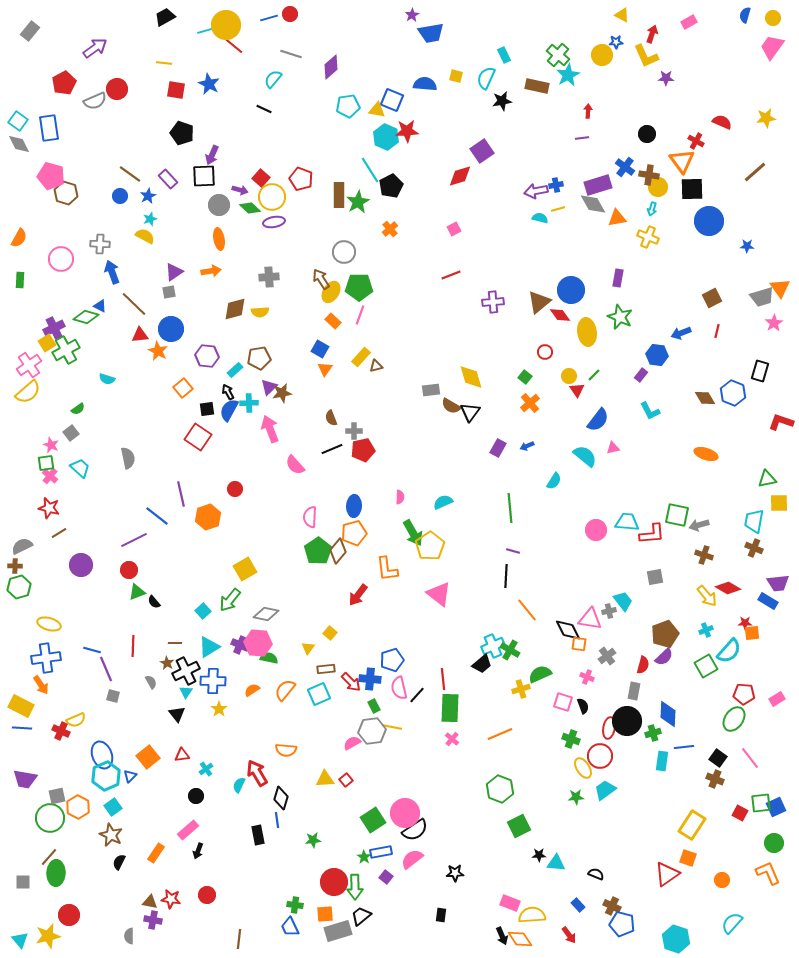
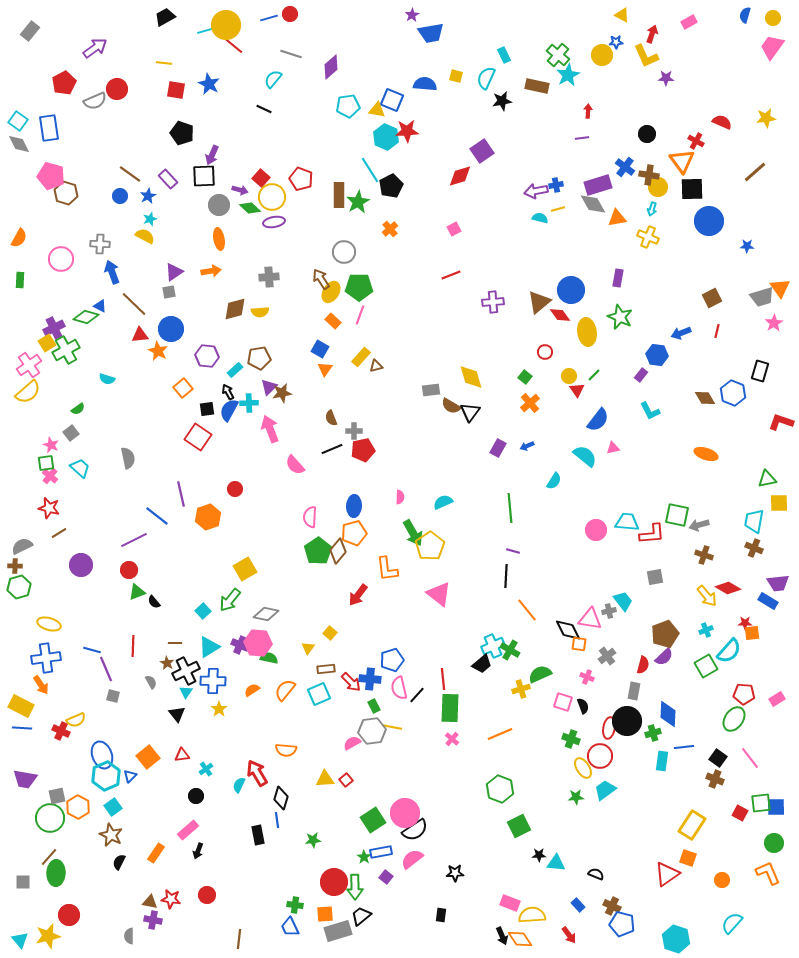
blue square at (776, 807): rotated 24 degrees clockwise
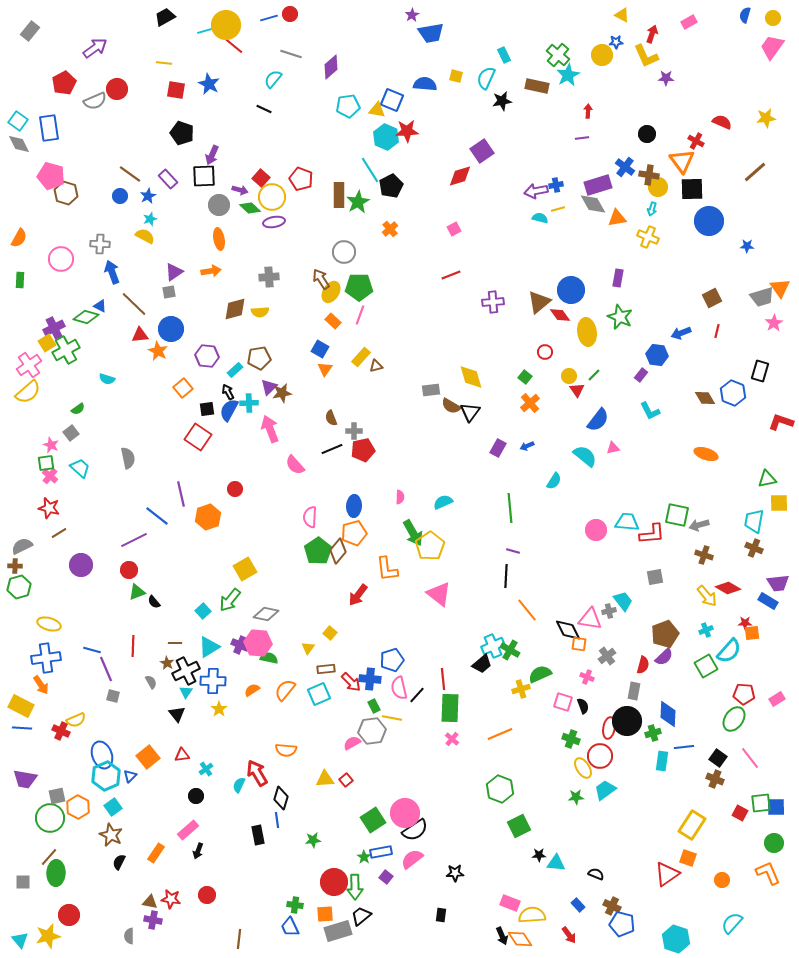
yellow line at (392, 727): moved 9 px up
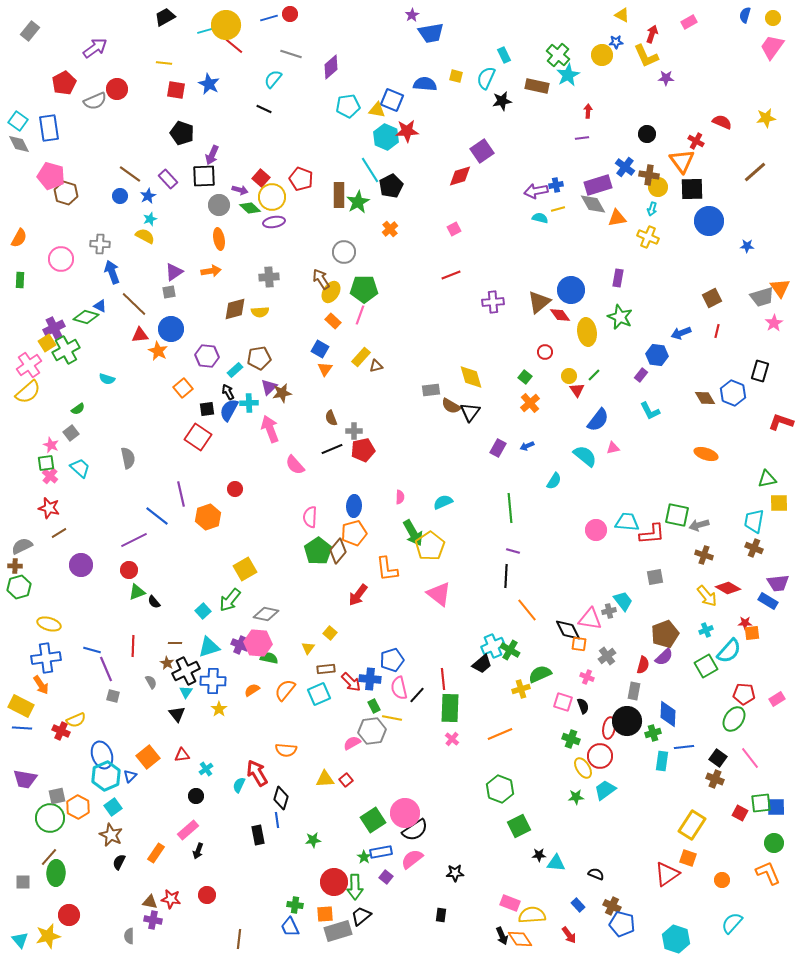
green pentagon at (359, 287): moved 5 px right, 2 px down
cyan triangle at (209, 647): rotated 15 degrees clockwise
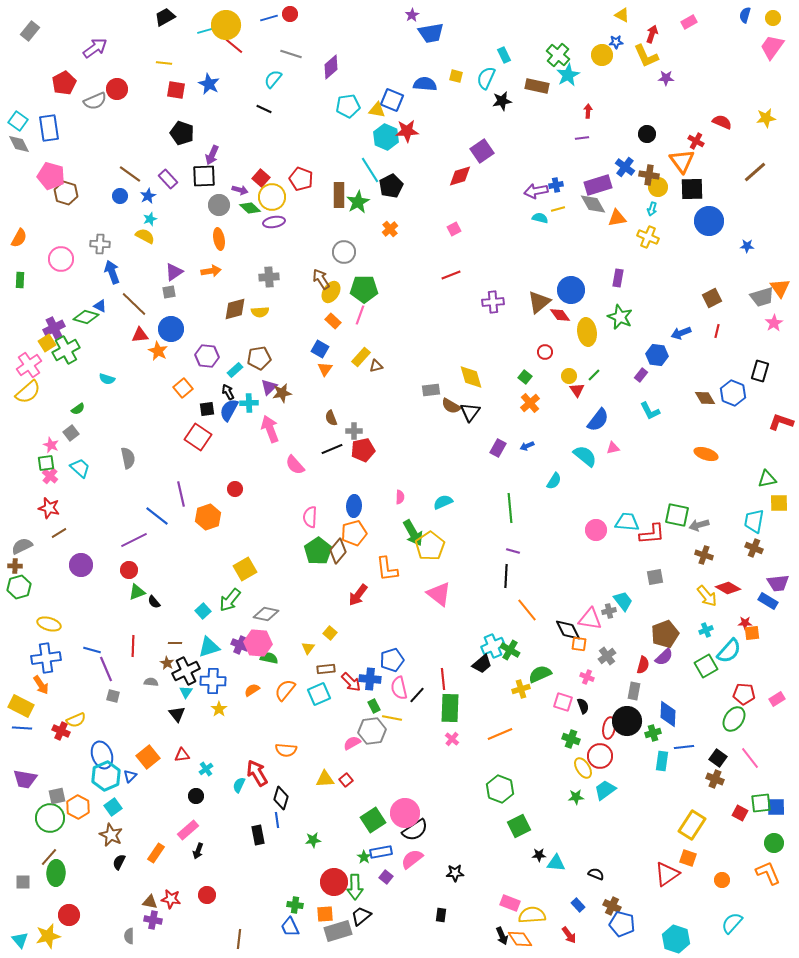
gray semicircle at (151, 682): rotated 56 degrees counterclockwise
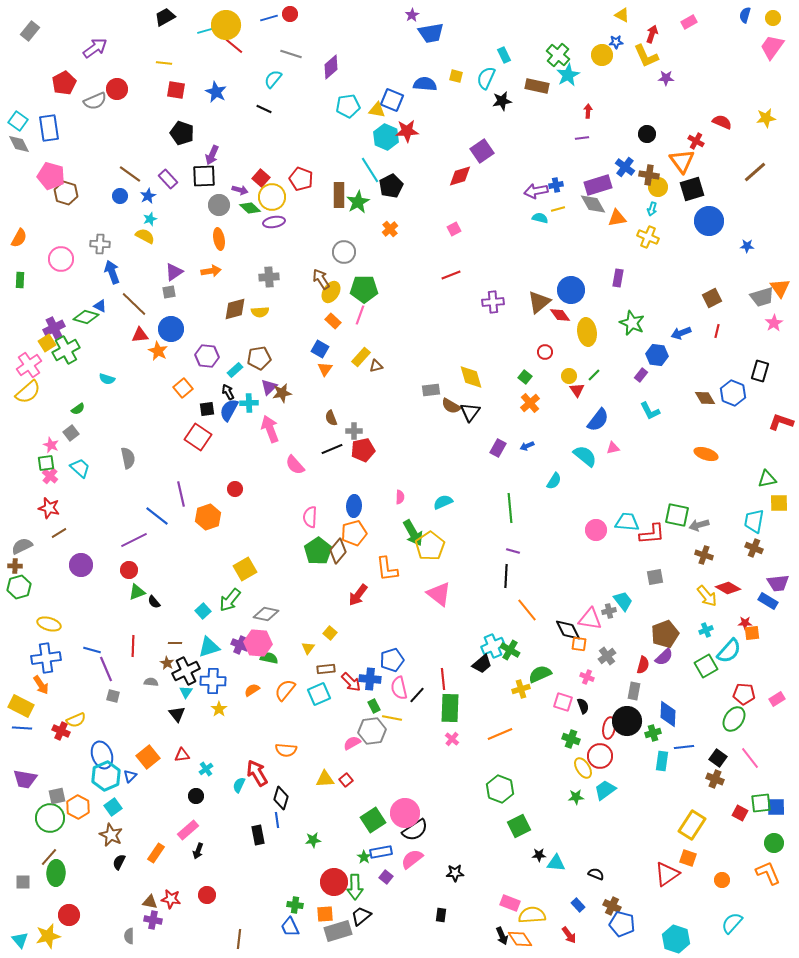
blue star at (209, 84): moved 7 px right, 8 px down
black square at (692, 189): rotated 15 degrees counterclockwise
green star at (620, 317): moved 12 px right, 6 px down
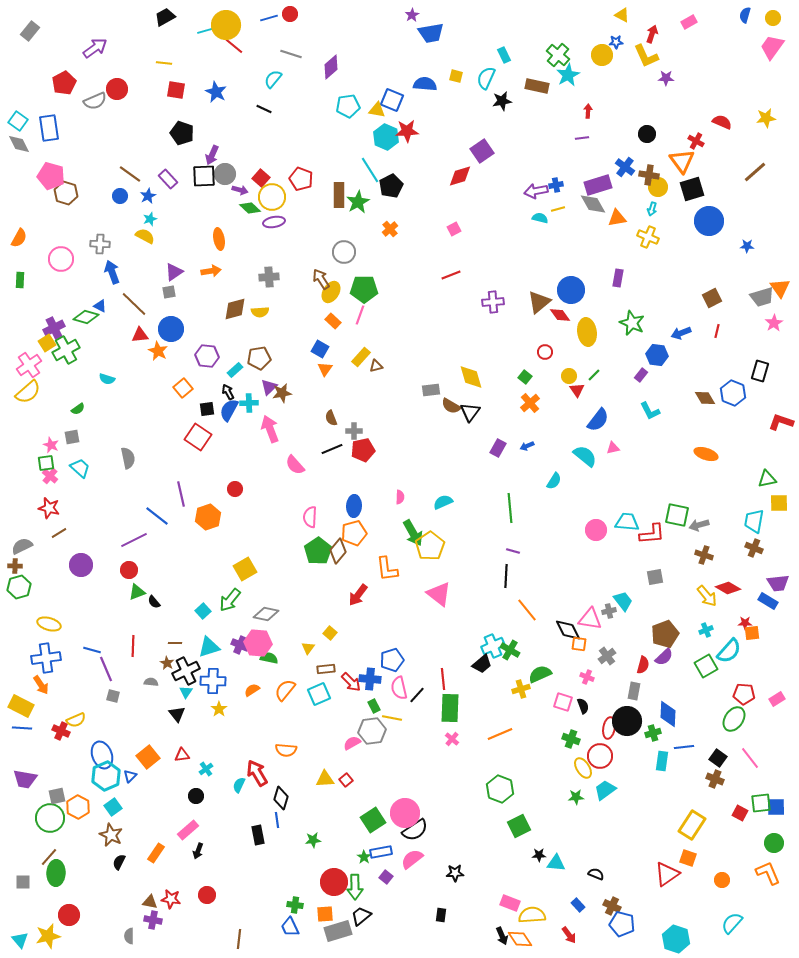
gray circle at (219, 205): moved 6 px right, 31 px up
gray square at (71, 433): moved 1 px right, 4 px down; rotated 28 degrees clockwise
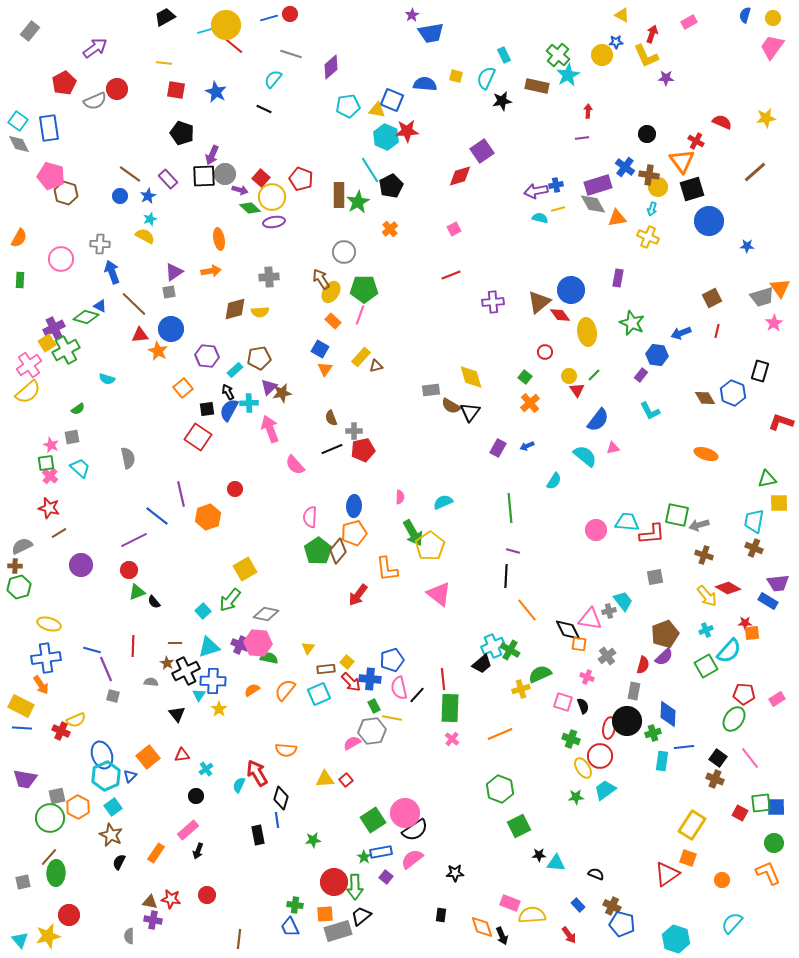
yellow square at (330, 633): moved 17 px right, 29 px down
cyan triangle at (186, 692): moved 13 px right, 3 px down
gray square at (23, 882): rotated 14 degrees counterclockwise
orange diamond at (520, 939): moved 38 px left, 12 px up; rotated 15 degrees clockwise
